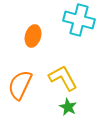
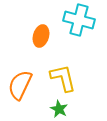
orange ellipse: moved 8 px right
yellow L-shape: rotated 16 degrees clockwise
green star: moved 9 px left, 2 px down
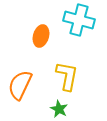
yellow L-shape: moved 4 px right, 2 px up; rotated 24 degrees clockwise
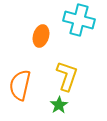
yellow L-shape: rotated 8 degrees clockwise
orange semicircle: rotated 12 degrees counterclockwise
green star: moved 4 px up; rotated 12 degrees clockwise
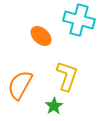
orange ellipse: rotated 65 degrees counterclockwise
orange semicircle: rotated 16 degrees clockwise
green star: moved 5 px left, 1 px down
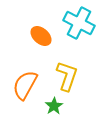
cyan cross: moved 3 px down; rotated 12 degrees clockwise
orange semicircle: moved 5 px right
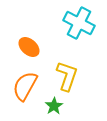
orange ellipse: moved 12 px left, 11 px down
orange semicircle: moved 1 px down
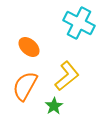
yellow L-shape: rotated 32 degrees clockwise
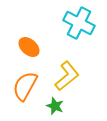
green star: moved 1 px right; rotated 18 degrees counterclockwise
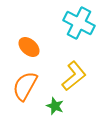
yellow L-shape: moved 7 px right
